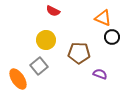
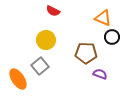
brown pentagon: moved 7 px right
gray square: moved 1 px right
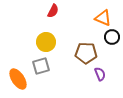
red semicircle: rotated 88 degrees counterclockwise
yellow circle: moved 2 px down
gray square: moved 1 px right; rotated 24 degrees clockwise
purple semicircle: rotated 48 degrees clockwise
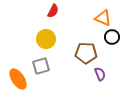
yellow circle: moved 3 px up
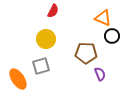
black circle: moved 1 px up
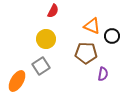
orange triangle: moved 11 px left, 8 px down
gray square: rotated 18 degrees counterclockwise
purple semicircle: moved 3 px right; rotated 32 degrees clockwise
orange ellipse: moved 1 px left, 2 px down; rotated 65 degrees clockwise
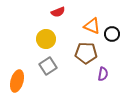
red semicircle: moved 5 px right, 1 px down; rotated 40 degrees clockwise
black circle: moved 2 px up
gray square: moved 7 px right
orange ellipse: rotated 15 degrees counterclockwise
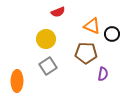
orange ellipse: rotated 15 degrees counterclockwise
